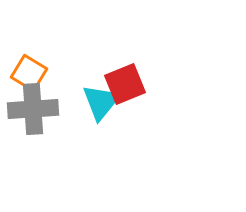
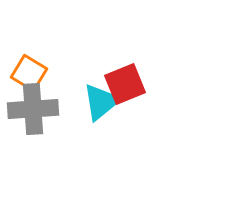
cyan triangle: rotated 12 degrees clockwise
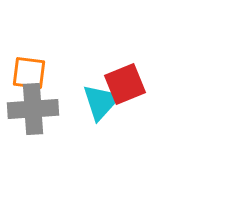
orange square: rotated 24 degrees counterclockwise
cyan triangle: rotated 9 degrees counterclockwise
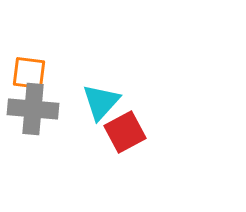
red square: moved 48 px down; rotated 6 degrees counterclockwise
gray cross: rotated 9 degrees clockwise
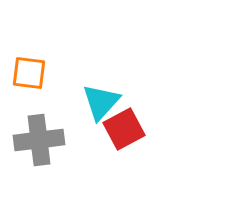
gray cross: moved 6 px right, 31 px down; rotated 12 degrees counterclockwise
red square: moved 1 px left, 3 px up
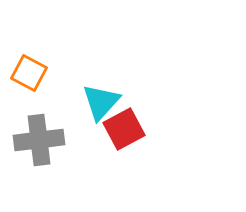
orange square: rotated 21 degrees clockwise
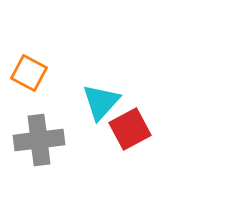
red square: moved 6 px right
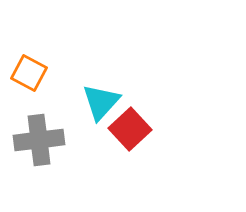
red square: rotated 15 degrees counterclockwise
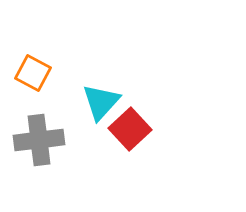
orange square: moved 4 px right
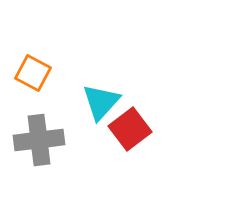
red square: rotated 6 degrees clockwise
